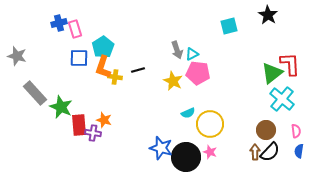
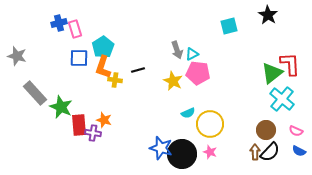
yellow cross: moved 3 px down
pink semicircle: rotated 120 degrees clockwise
blue semicircle: rotated 72 degrees counterclockwise
black circle: moved 4 px left, 3 px up
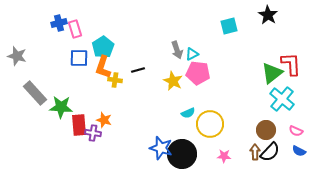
red L-shape: moved 1 px right
green star: rotated 20 degrees counterclockwise
pink star: moved 14 px right, 4 px down; rotated 16 degrees counterclockwise
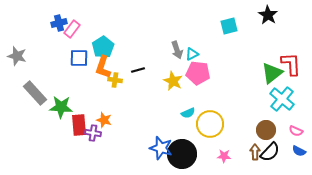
pink rectangle: moved 3 px left; rotated 54 degrees clockwise
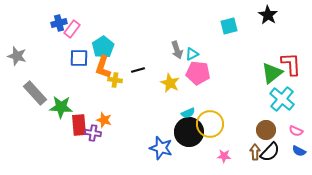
yellow star: moved 3 px left, 2 px down
black circle: moved 7 px right, 22 px up
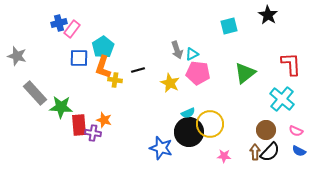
green triangle: moved 27 px left
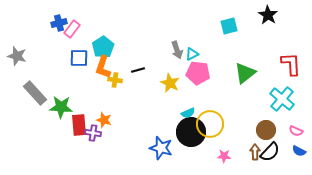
black circle: moved 2 px right
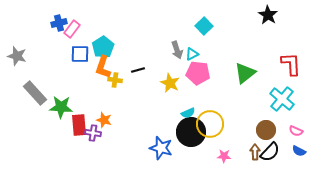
cyan square: moved 25 px left; rotated 30 degrees counterclockwise
blue square: moved 1 px right, 4 px up
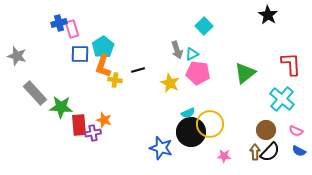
pink rectangle: rotated 54 degrees counterclockwise
orange L-shape: moved 1 px up
purple cross: rotated 21 degrees counterclockwise
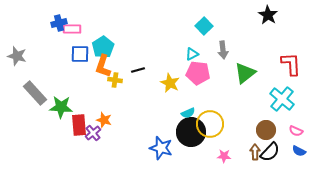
pink rectangle: rotated 72 degrees counterclockwise
gray arrow: moved 46 px right; rotated 12 degrees clockwise
purple cross: rotated 28 degrees counterclockwise
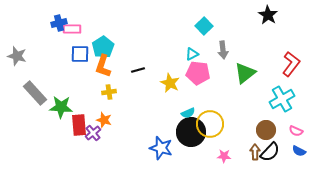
red L-shape: rotated 40 degrees clockwise
yellow cross: moved 6 px left, 12 px down; rotated 16 degrees counterclockwise
cyan cross: rotated 20 degrees clockwise
